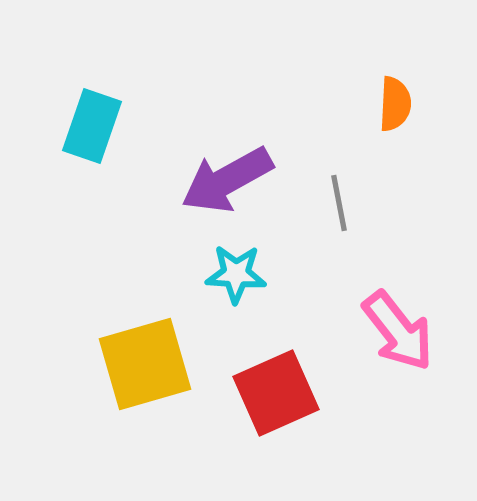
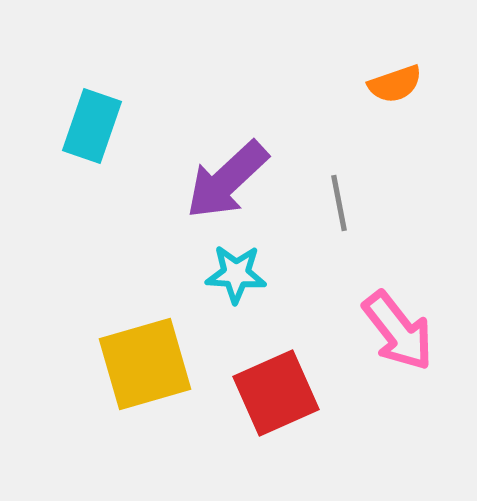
orange semicircle: moved 20 px up; rotated 68 degrees clockwise
purple arrow: rotated 14 degrees counterclockwise
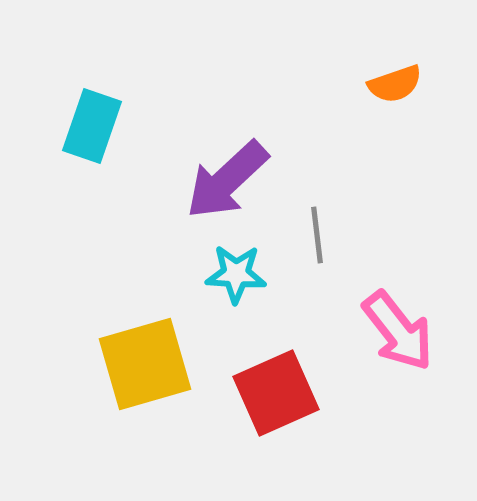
gray line: moved 22 px left, 32 px down; rotated 4 degrees clockwise
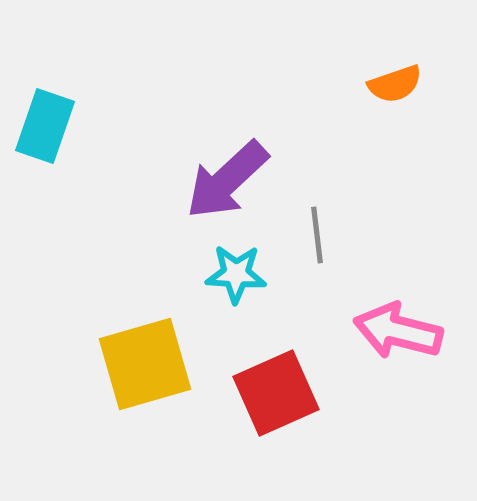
cyan rectangle: moved 47 px left
pink arrow: rotated 142 degrees clockwise
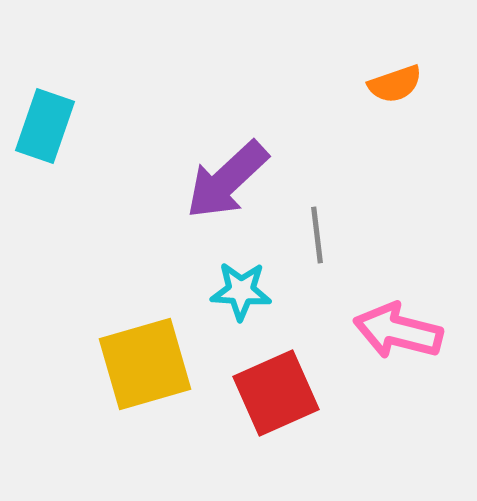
cyan star: moved 5 px right, 17 px down
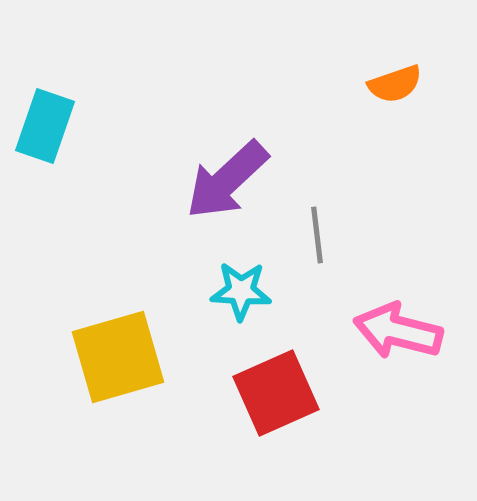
yellow square: moved 27 px left, 7 px up
